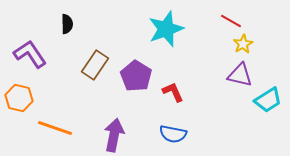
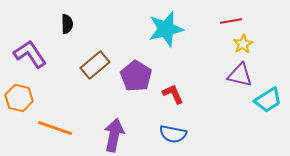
red line: rotated 40 degrees counterclockwise
cyan star: rotated 6 degrees clockwise
brown rectangle: rotated 16 degrees clockwise
red L-shape: moved 2 px down
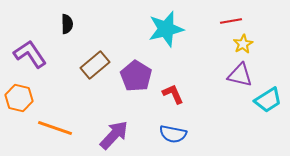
purple arrow: rotated 32 degrees clockwise
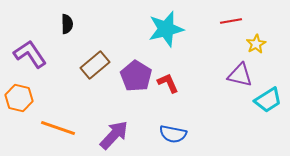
yellow star: moved 13 px right
red L-shape: moved 5 px left, 11 px up
orange line: moved 3 px right
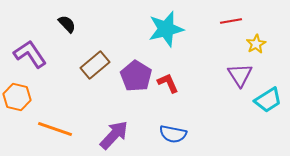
black semicircle: rotated 42 degrees counterclockwise
purple triangle: rotated 44 degrees clockwise
orange hexagon: moved 2 px left, 1 px up
orange line: moved 3 px left, 1 px down
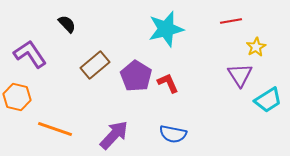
yellow star: moved 3 px down
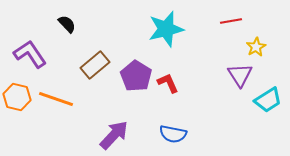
orange line: moved 1 px right, 30 px up
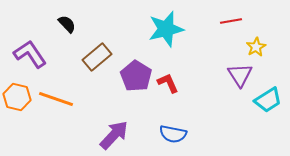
brown rectangle: moved 2 px right, 8 px up
